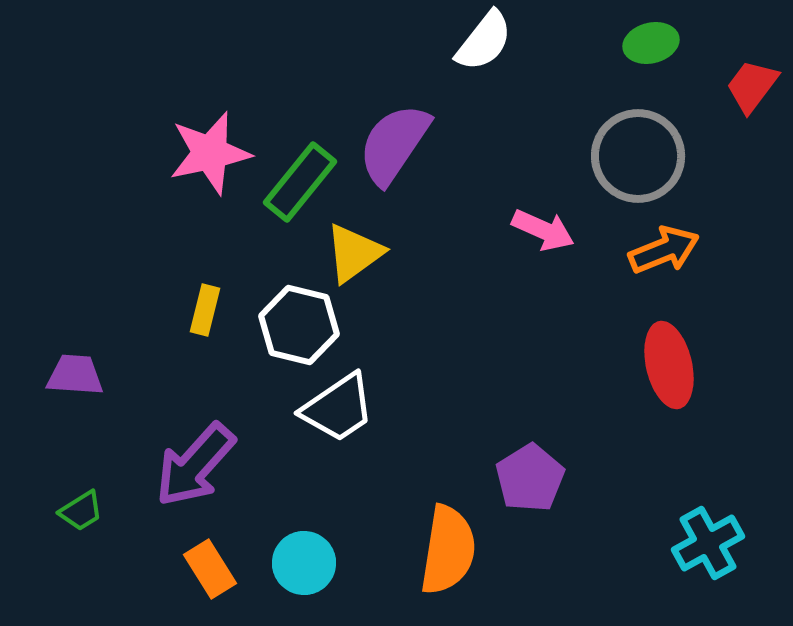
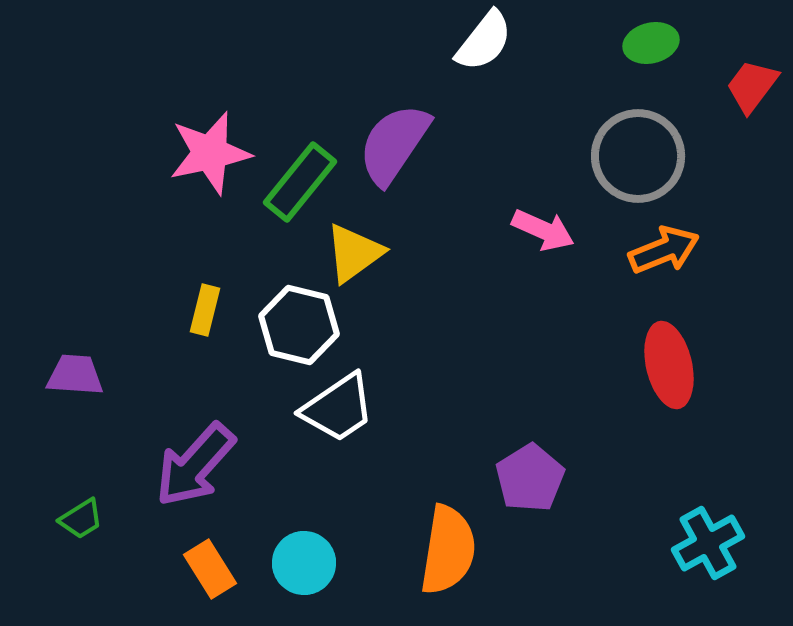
green trapezoid: moved 8 px down
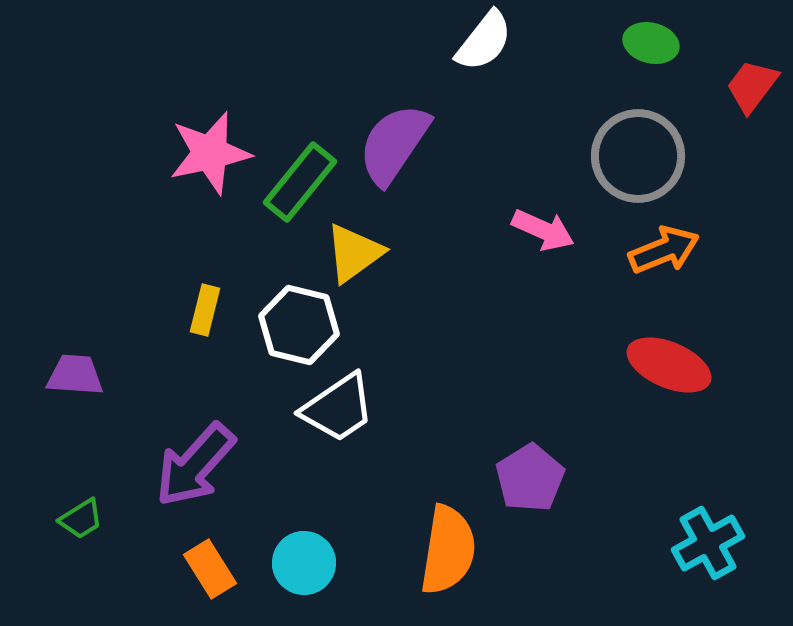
green ellipse: rotated 28 degrees clockwise
red ellipse: rotated 54 degrees counterclockwise
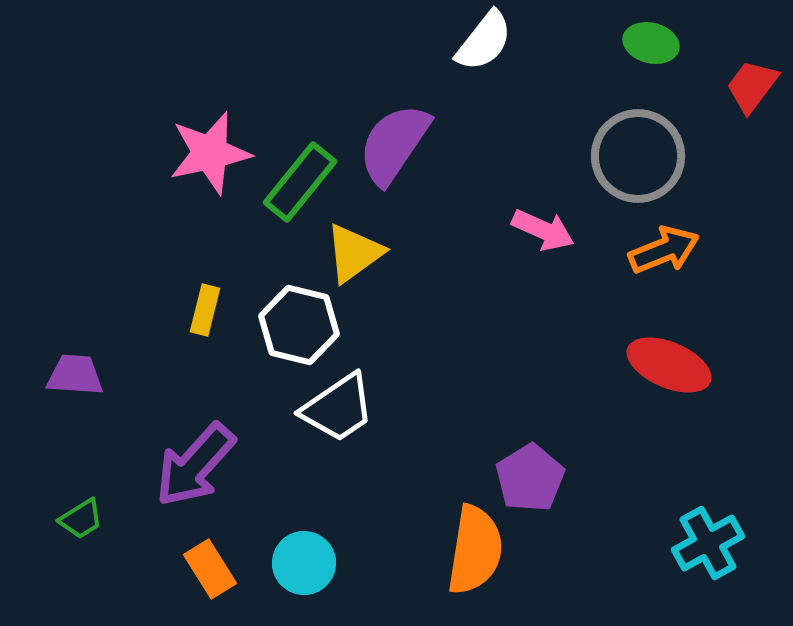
orange semicircle: moved 27 px right
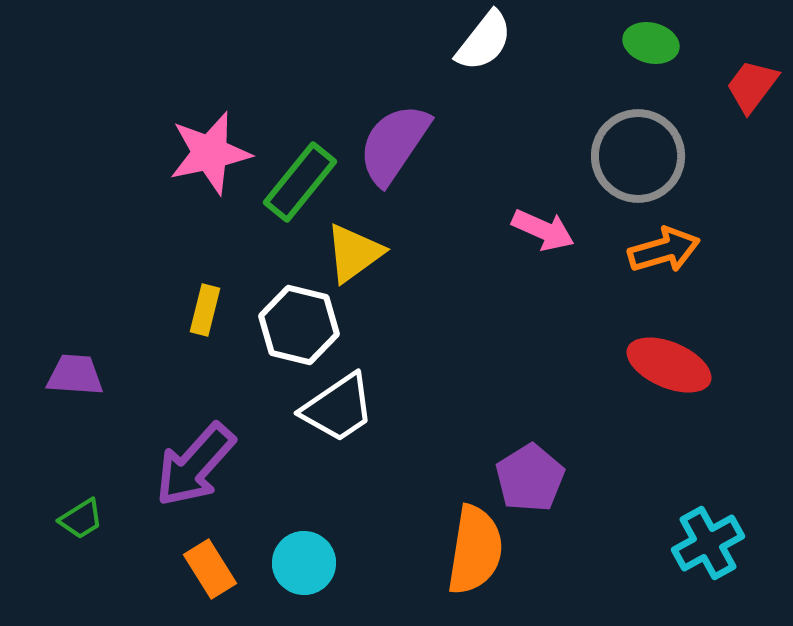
orange arrow: rotated 6 degrees clockwise
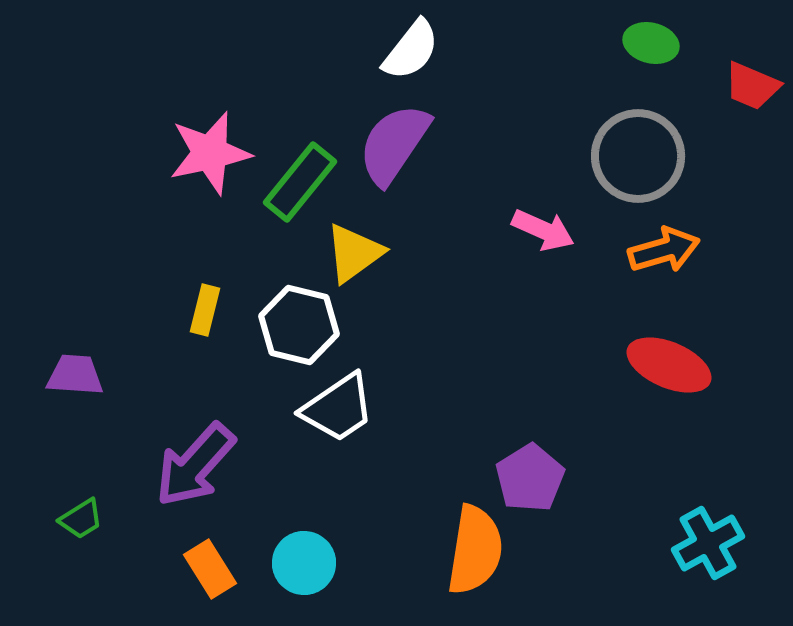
white semicircle: moved 73 px left, 9 px down
red trapezoid: rotated 104 degrees counterclockwise
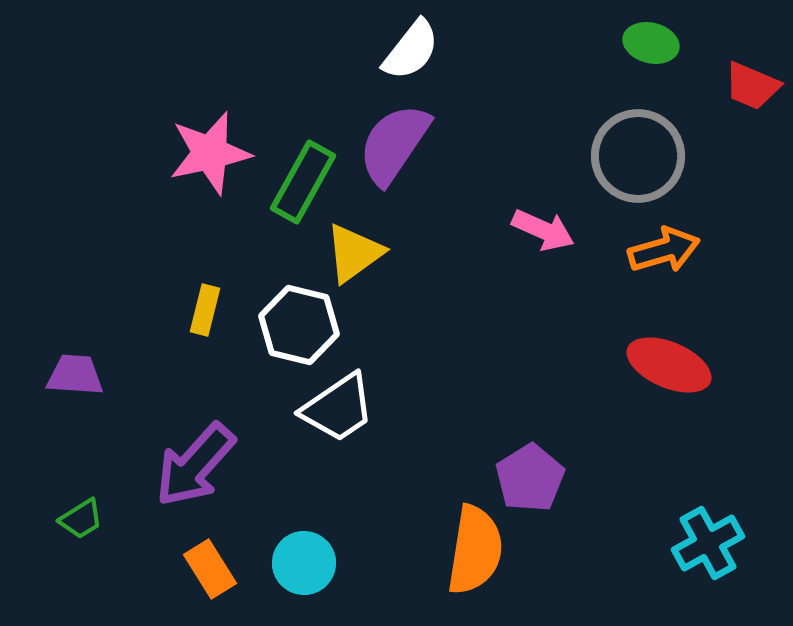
green rectangle: moved 3 px right; rotated 10 degrees counterclockwise
